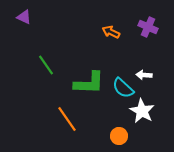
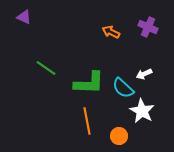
green line: moved 3 px down; rotated 20 degrees counterclockwise
white arrow: moved 1 px up; rotated 28 degrees counterclockwise
orange line: moved 20 px right, 2 px down; rotated 24 degrees clockwise
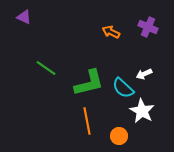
green L-shape: rotated 16 degrees counterclockwise
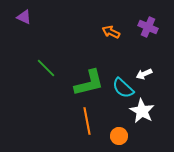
green line: rotated 10 degrees clockwise
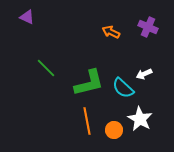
purple triangle: moved 3 px right
white star: moved 2 px left, 8 px down
orange circle: moved 5 px left, 6 px up
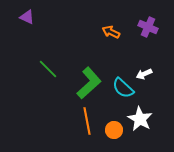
green line: moved 2 px right, 1 px down
green L-shape: rotated 28 degrees counterclockwise
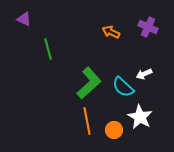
purple triangle: moved 3 px left, 2 px down
green line: moved 20 px up; rotated 30 degrees clockwise
cyan semicircle: moved 1 px up
white star: moved 2 px up
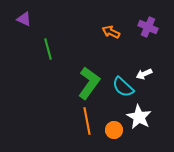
green L-shape: rotated 12 degrees counterclockwise
white star: moved 1 px left
